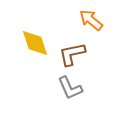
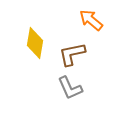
yellow diamond: rotated 28 degrees clockwise
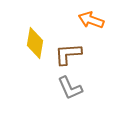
orange arrow: rotated 20 degrees counterclockwise
brown L-shape: moved 4 px left; rotated 8 degrees clockwise
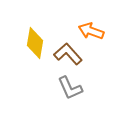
orange arrow: moved 11 px down
brown L-shape: rotated 52 degrees clockwise
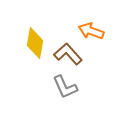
gray L-shape: moved 5 px left, 1 px up
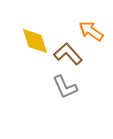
orange arrow: rotated 15 degrees clockwise
yellow diamond: moved 2 px up; rotated 28 degrees counterclockwise
